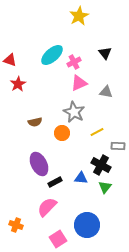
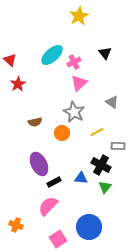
red triangle: rotated 24 degrees clockwise
pink triangle: rotated 18 degrees counterclockwise
gray triangle: moved 6 px right, 10 px down; rotated 24 degrees clockwise
black rectangle: moved 1 px left
pink semicircle: moved 1 px right, 1 px up
blue circle: moved 2 px right, 2 px down
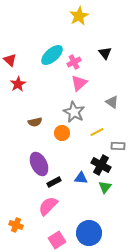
blue circle: moved 6 px down
pink square: moved 1 px left, 1 px down
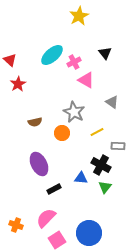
pink triangle: moved 7 px right, 3 px up; rotated 48 degrees counterclockwise
black rectangle: moved 7 px down
pink semicircle: moved 2 px left, 12 px down
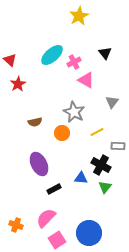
gray triangle: rotated 32 degrees clockwise
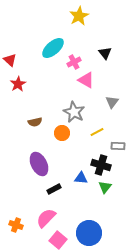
cyan ellipse: moved 1 px right, 7 px up
black cross: rotated 12 degrees counterclockwise
pink square: moved 1 px right; rotated 18 degrees counterclockwise
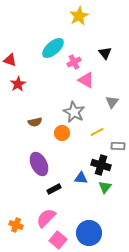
red triangle: rotated 24 degrees counterclockwise
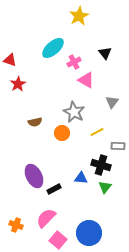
purple ellipse: moved 5 px left, 12 px down
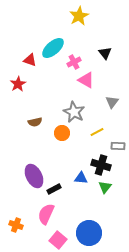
red triangle: moved 20 px right
pink semicircle: moved 4 px up; rotated 20 degrees counterclockwise
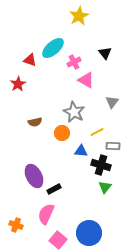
gray rectangle: moved 5 px left
blue triangle: moved 27 px up
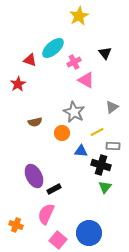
gray triangle: moved 5 px down; rotated 16 degrees clockwise
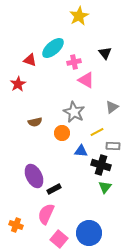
pink cross: rotated 16 degrees clockwise
pink square: moved 1 px right, 1 px up
